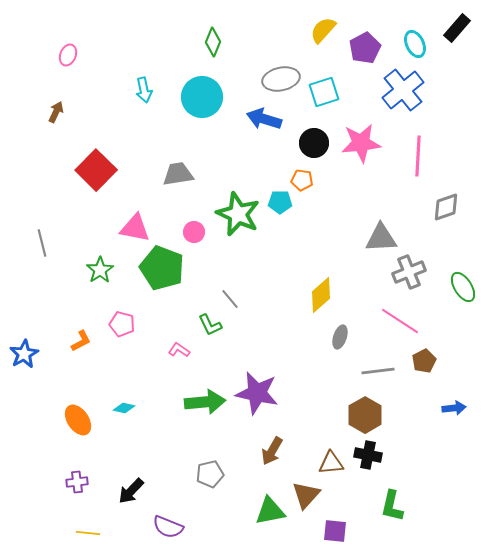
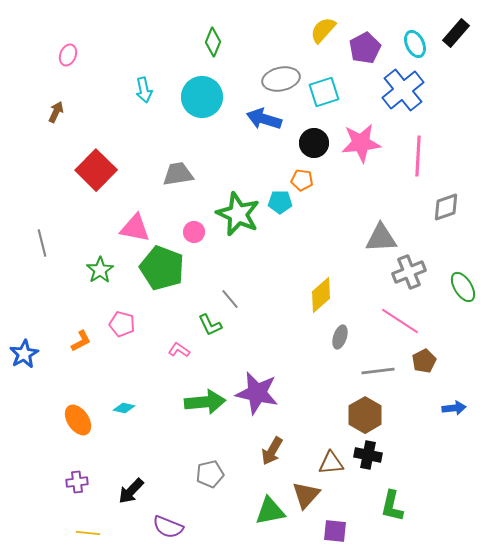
black rectangle at (457, 28): moved 1 px left, 5 px down
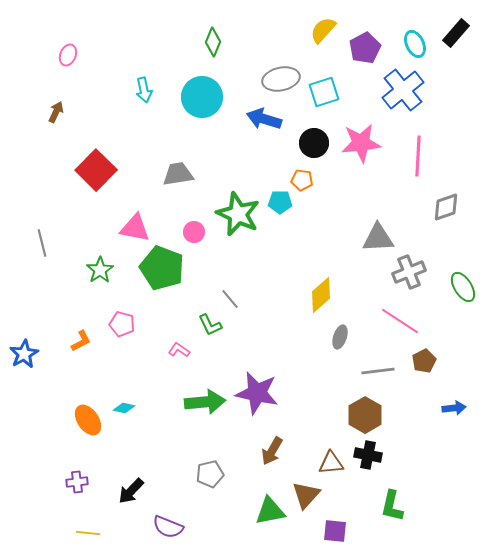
gray triangle at (381, 238): moved 3 px left
orange ellipse at (78, 420): moved 10 px right
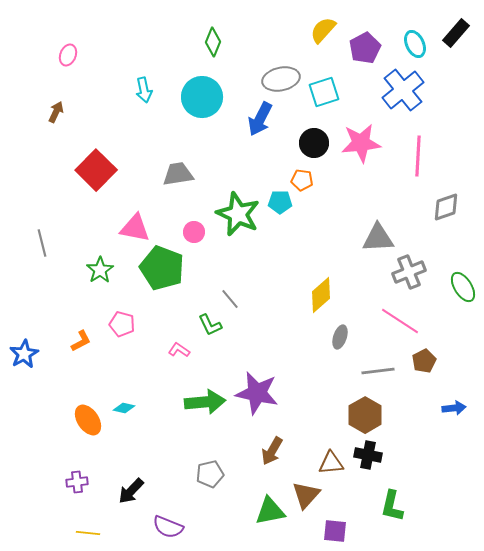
blue arrow at (264, 119): moved 4 px left; rotated 80 degrees counterclockwise
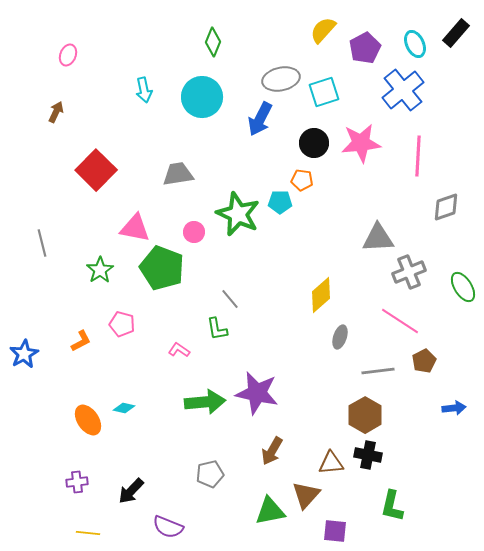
green L-shape at (210, 325): moved 7 px right, 4 px down; rotated 15 degrees clockwise
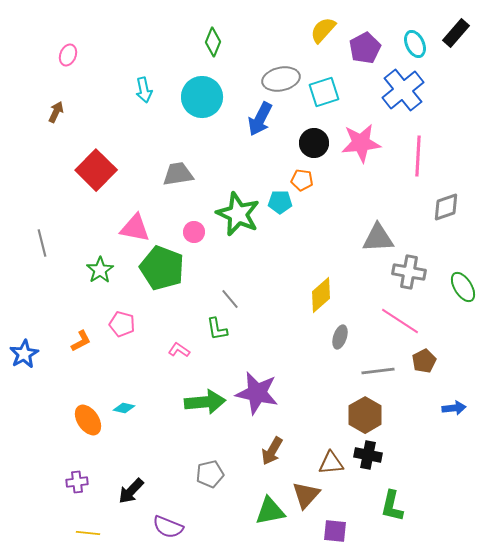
gray cross at (409, 272): rotated 32 degrees clockwise
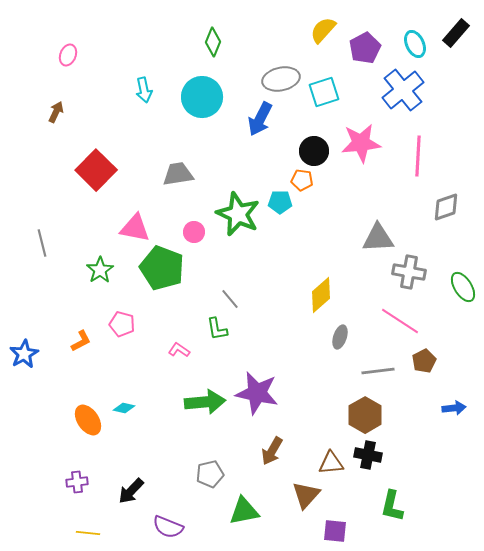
black circle at (314, 143): moved 8 px down
green triangle at (270, 511): moved 26 px left
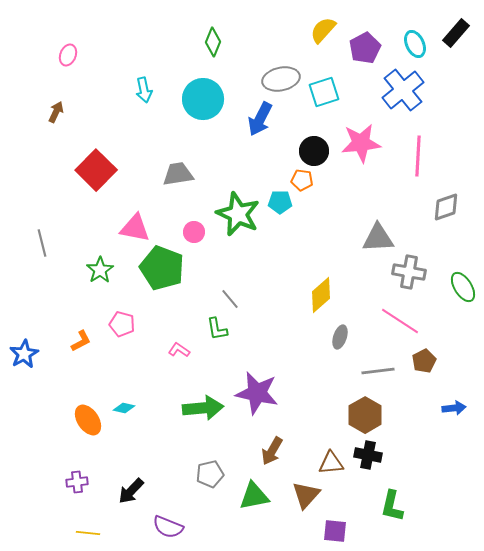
cyan circle at (202, 97): moved 1 px right, 2 px down
green arrow at (205, 402): moved 2 px left, 6 px down
green triangle at (244, 511): moved 10 px right, 15 px up
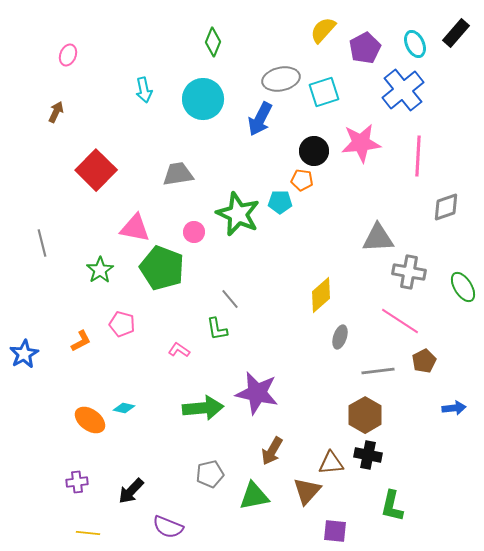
orange ellipse at (88, 420): moved 2 px right; rotated 20 degrees counterclockwise
brown triangle at (306, 495): moved 1 px right, 4 px up
